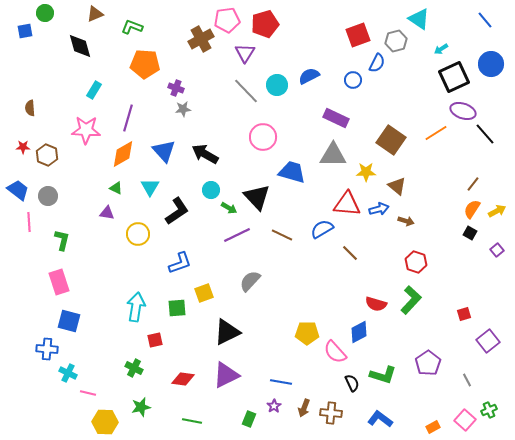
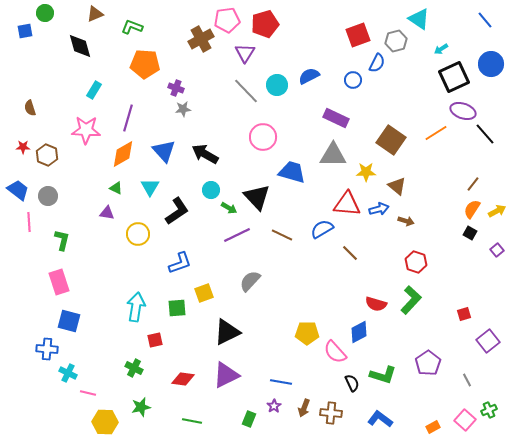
brown semicircle at (30, 108): rotated 14 degrees counterclockwise
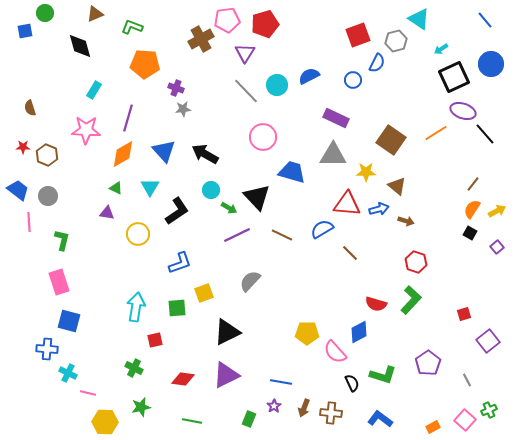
purple square at (497, 250): moved 3 px up
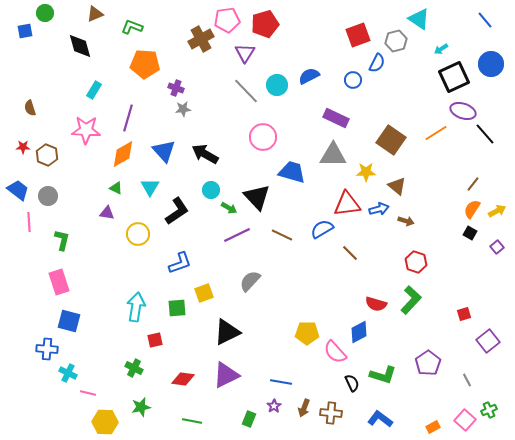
red triangle at (347, 204): rotated 12 degrees counterclockwise
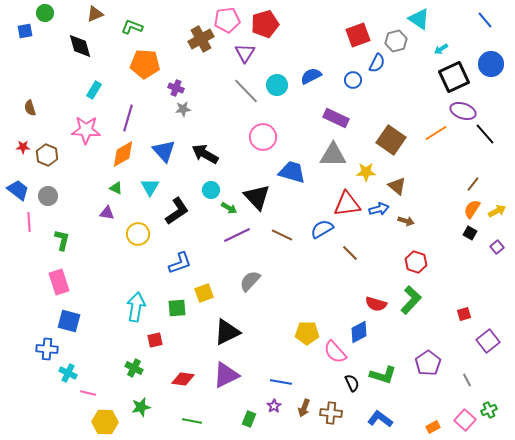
blue semicircle at (309, 76): moved 2 px right
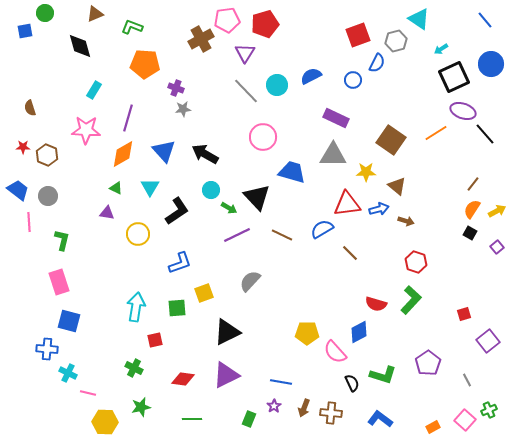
green line at (192, 421): moved 2 px up; rotated 12 degrees counterclockwise
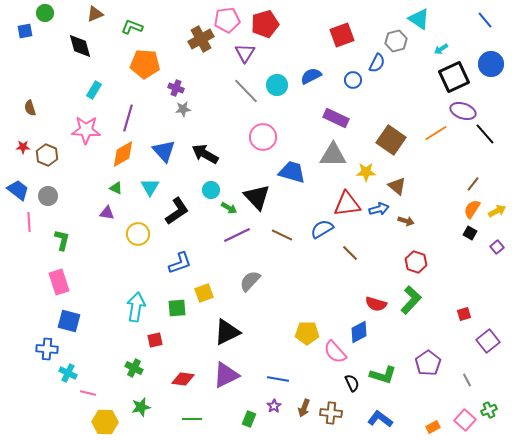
red square at (358, 35): moved 16 px left
blue line at (281, 382): moved 3 px left, 3 px up
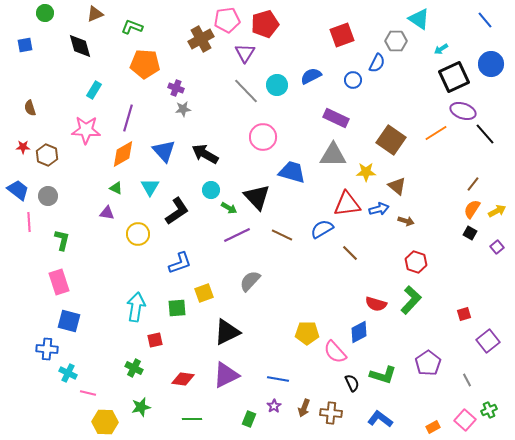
blue square at (25, 31): moved 14 px down
gray hexagon at (396, 41): rotated 15 degrees clockwise
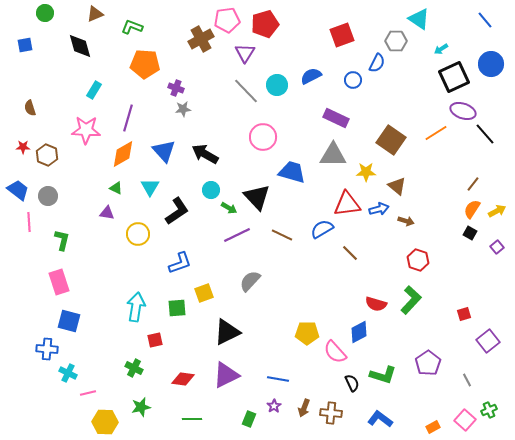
red hexagon at (416, 262): moved 2 px right, 2 px up
pink line at (88, 393): rotated 28 degrees counterclockwise
